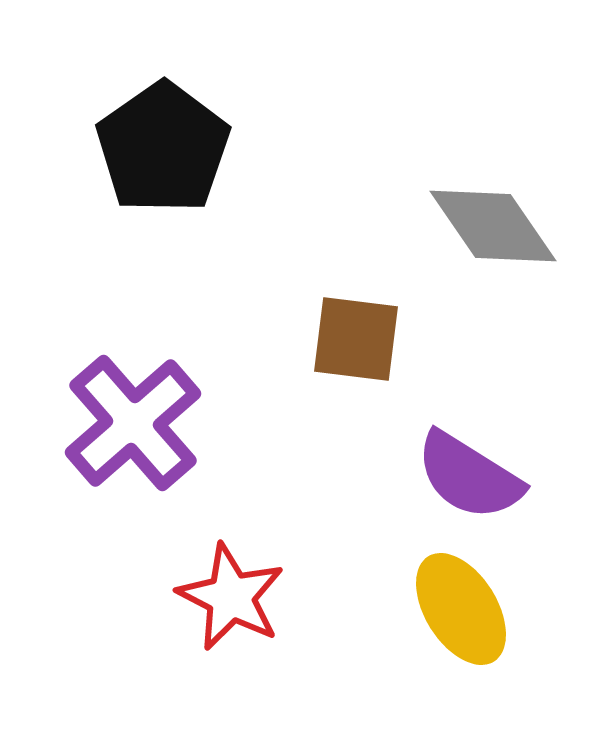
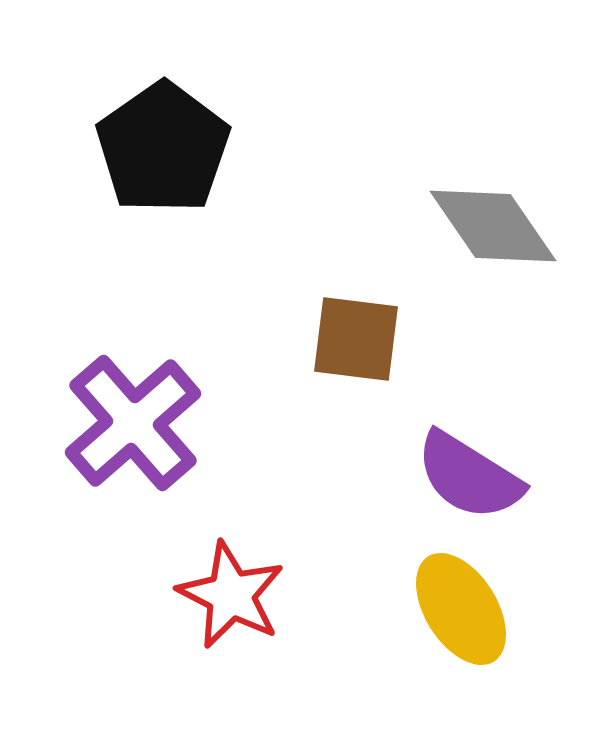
red star: moved 2 px up
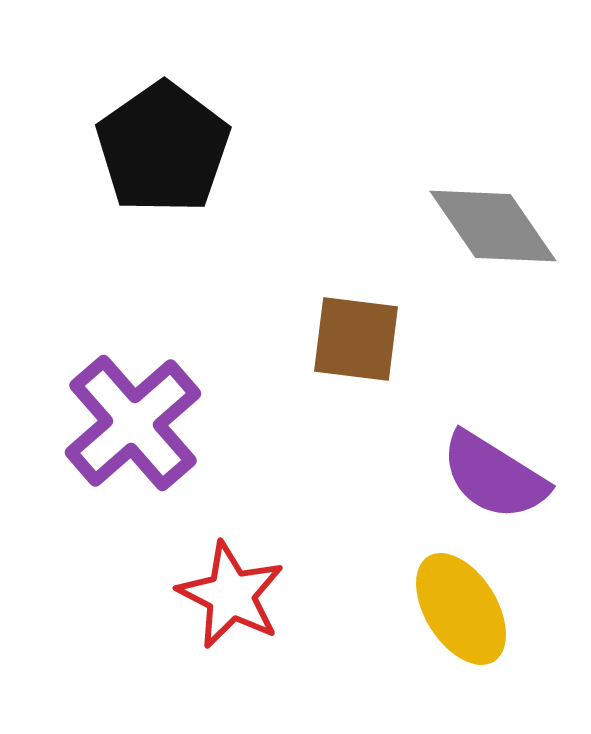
purple semicircle: moved 25 px right
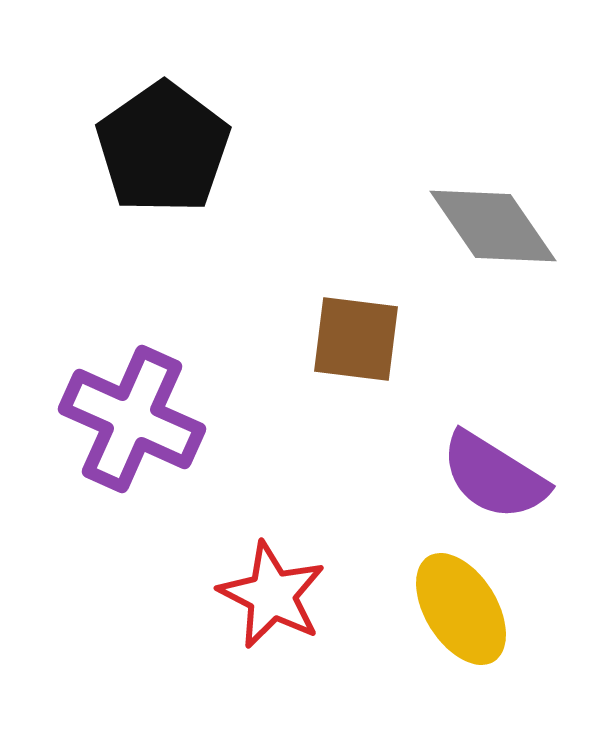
purple cross: moved 1 px left, 4 px up; rotated 25 degrees counterclockwise
red star: moved 41 px right
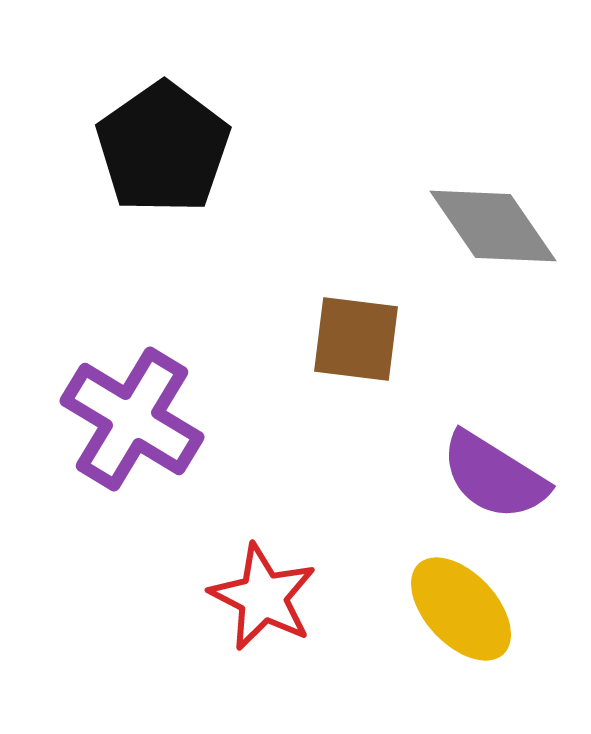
purple cross: rotated 7 degrees clockwise
red star: moved 9 px left, 2 px down
yellow ellipse: rotated 11 degrees counterclockwise
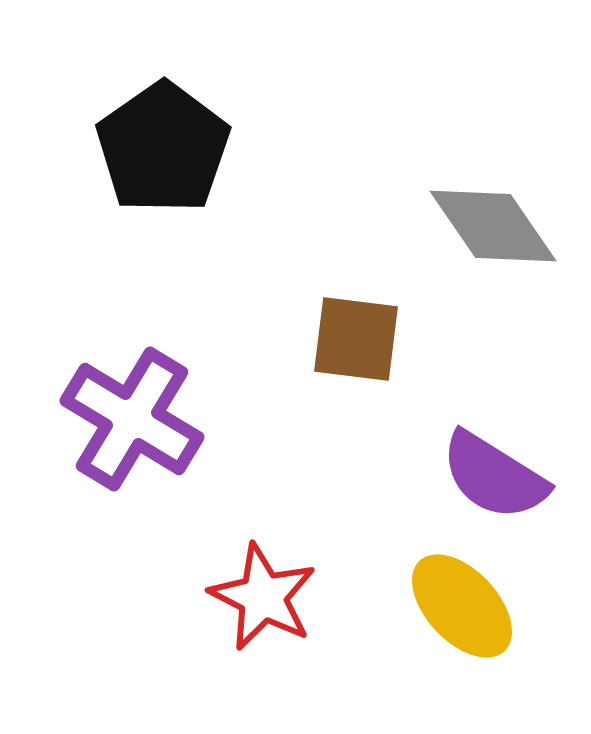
yellow ellipse: moved 1 px right, 3 px up
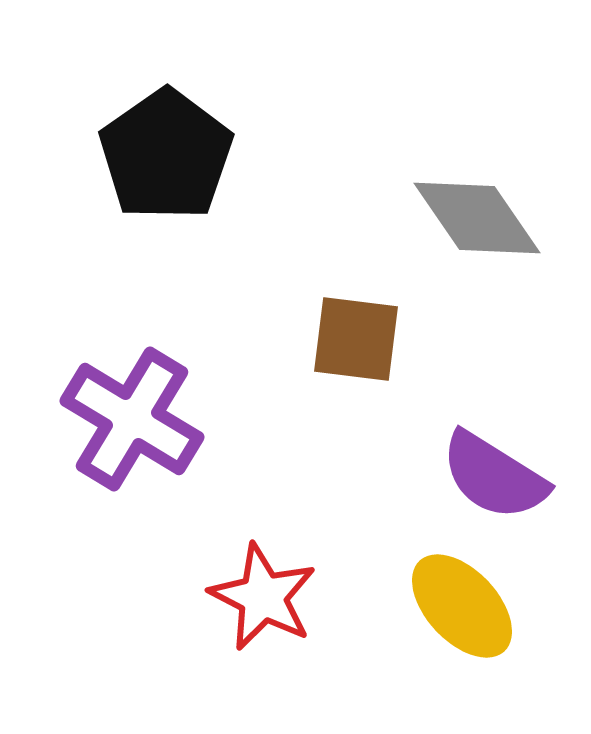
black pentagon: moved 3 px right, 7 px down
gray diamond: moved 16 px left, 8 px up
